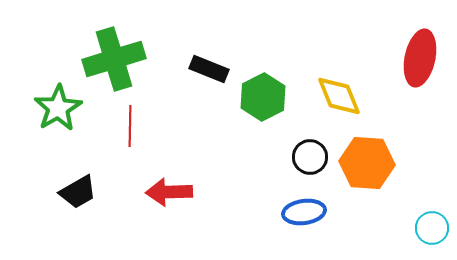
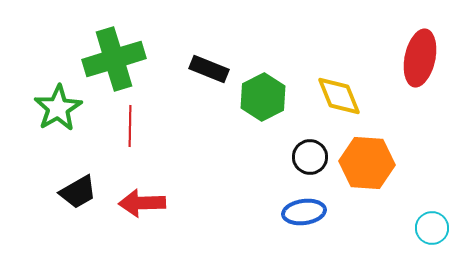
red arrow: moved 27 px left, 11 px down
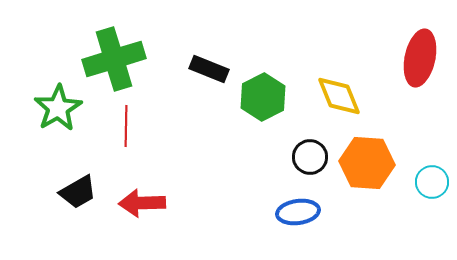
red line: moved 4 px left
blue ellipse: moved 6 px left
cyan circle: moved 46 px up
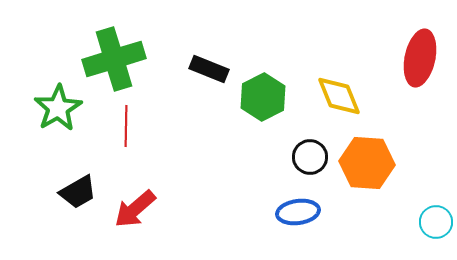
cyan circle: moved 4 px right, 40 px down
red arrow: moved 7 px left, 6 px down; rotated 39 degrees counterclockwise
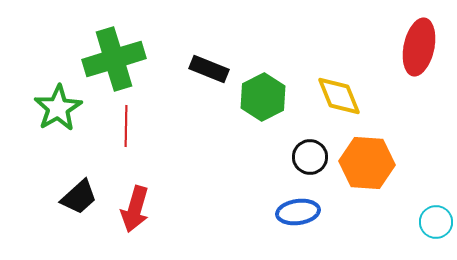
red ellipse: moved 1 px left, 11 px up
black trapezoid: moved 1 px right, 5 px down; rotated 12 degrees counterclockwise
red arrow: rotated 33 degrees counterclockwise
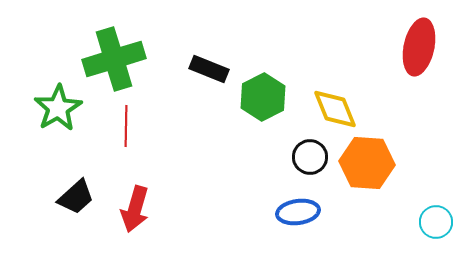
yellow diamond: moved 4 px left, 13 px down
black trapezoid: moved 3 px left
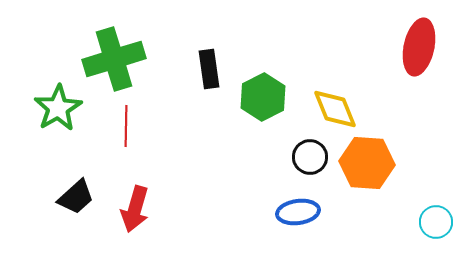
black rectangle: rotated 60 degrees clockwise
